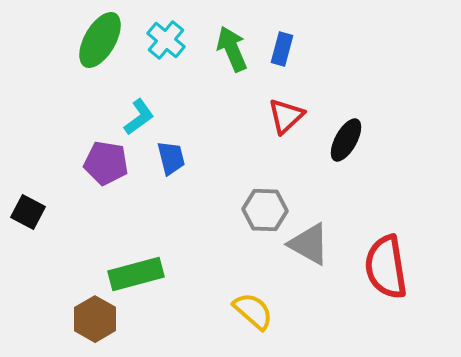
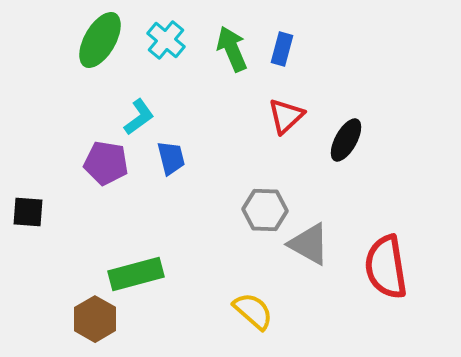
black square: rotated 24 degrees counterclockwise
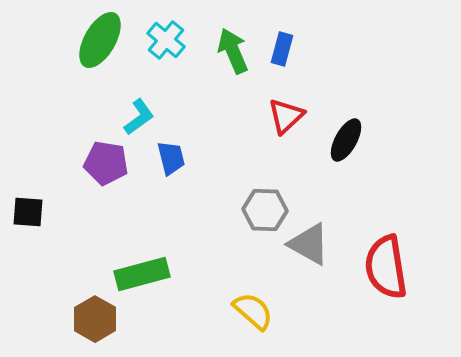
green arrow: moved 1 px right, 2 px down
green rectangle: moved 6 px right
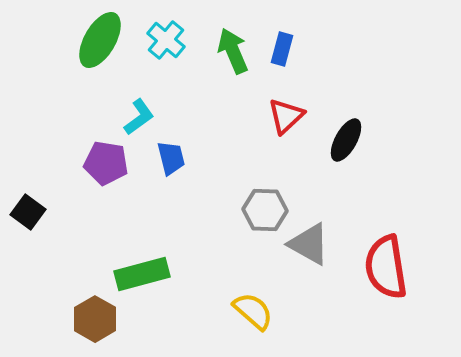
black square: rotated 32 degrees clockwise
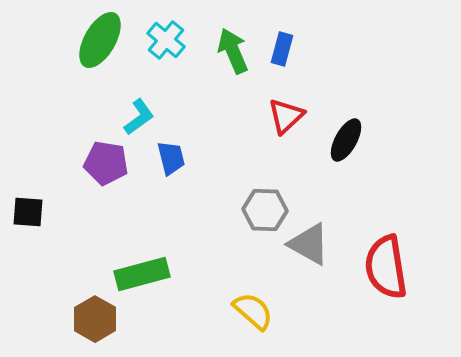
black square: rotated 32 degrees counterclockwise
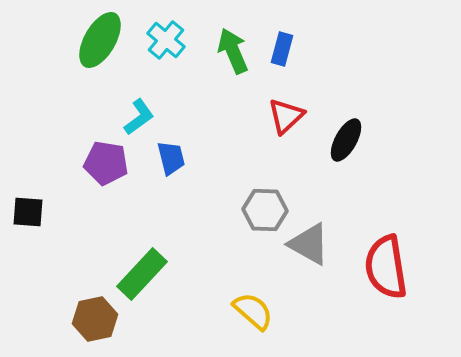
green rectangle: rotated 32 degrees counterclockwise
brown hexagon: rotated 18 degrees clockwise
